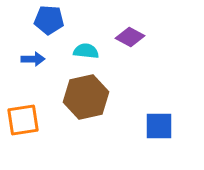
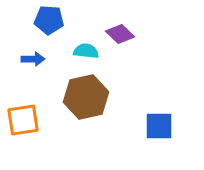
purple diamond: moved 10 px left, 3 px up; rotated 16 degrees clockwise
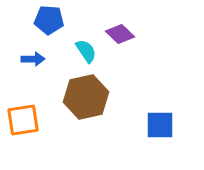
cyan semicircle: rotated 50 degrees clockwise
blue square: moved 1 px right, 1 px up
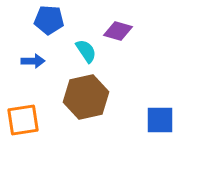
purple diamond: moved 2 px left, 3 px up; rotated 28 degrees counterclockwise
blue arrow: moved 2 px down
blue square: moved 5 px up
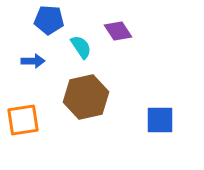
purple diamond: rotated 40 degrees clockwise
cyan semicircle: moved 5 px left, 4 px up
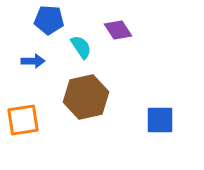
purple diamond: moved 1 px up
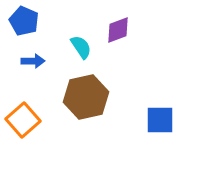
blue pentagon: moved 25 px left, 1 px down; rotated 20 degrees clockwise
purple diamond: rotated 76 degrees counterclockwise
orange square: rotated 32 degrees counterclockwise
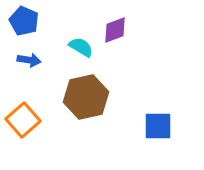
purple diamond: moved 3 px left
cyan semicircle: rotated 25 degrees counterclockwise
blue arrow: moved 4 px left, 1 px up; rotated 10 degrees clockwise
blue square: moved 2 px left, 6 px down
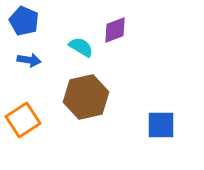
orange square: rotated 8 degrees clockwise
blue square: moved 3 px right, 1 px up
